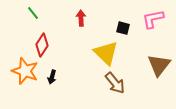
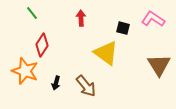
green line: moved 1 px left
pink L-shape: rotated 45 degrees clockwise
yellow triangle: rotated 8 degrees counterclockwise
brown triangle: rotated 10 degrees counterclockwise
black arrow: moved 4 px right, 6 px down
brown arrow: moved 29 px left, 3 px down
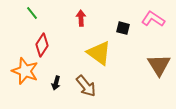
yellow triangle: moved 7 px left
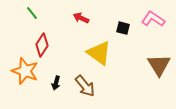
red arrow: rotated 63 degrees counterclockwise
brown arrow: moved 1 px left
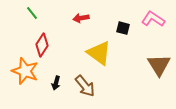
red arrow: rotated 35 degrees counterclockwise
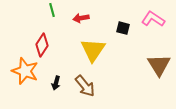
green line: moved 20 px right, 3 px up; rotated 24 degrees clockwise
yellow triangle: moved 6 px left, 3 px up; rotated 28 degrees clockwise
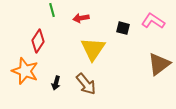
pink L-shape: moved 2 px down
red diamond: moved 4 px left, 4 px up
yellow triangle: moved 1 px up
brown triangle: moved 1 px up; rotated 25 degrees clockwise
brown arrow: moved 1 px right, 2 px up
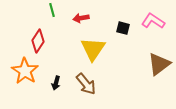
orange star: rotated 12 degrees clockwise
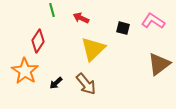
red arrow: rotated 35 degrees clockwise
yellow triangle: rotated 12 degrees clockwise
black arrow: rotated 32 degrees clockwise
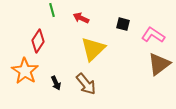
pink L-shape: moved 14 px down
black square: moved 4 px up
black arrow: rotated 72 degrees counterclockwise
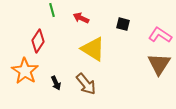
pink L-shape: moved 7 px right
yellow triangle: rotated 44 degrees counterclockwise
brown triangle: rotated 20 degrees counterclockwise
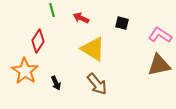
black square: moved 1 px left, 1 px up
brown triangle: moved 1 px down; rotated 45 degrees clockwise
brown arrow: moved 11 px right
